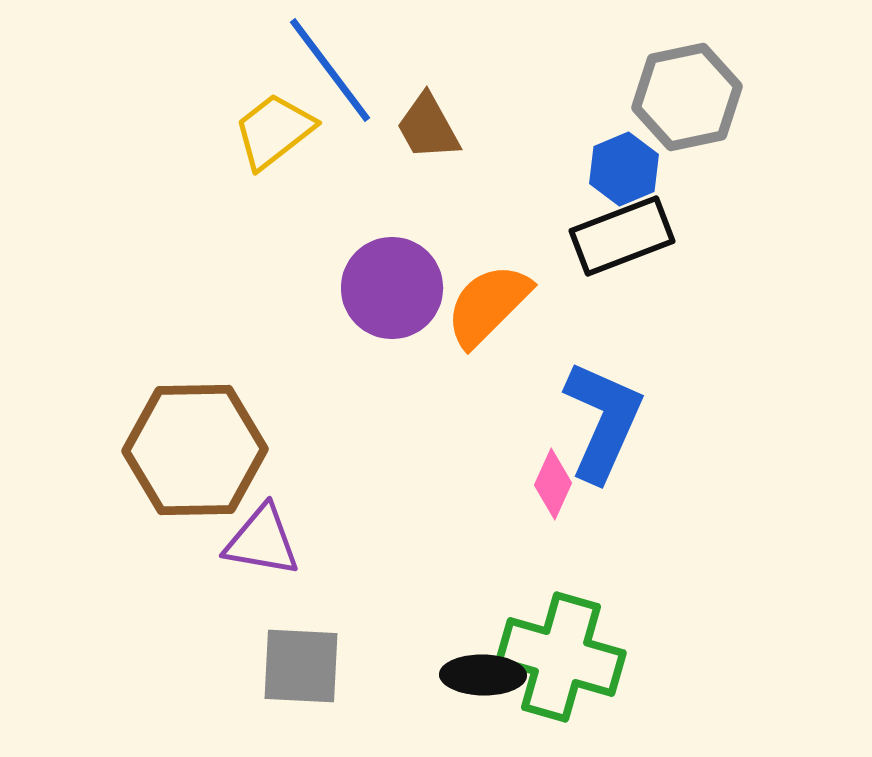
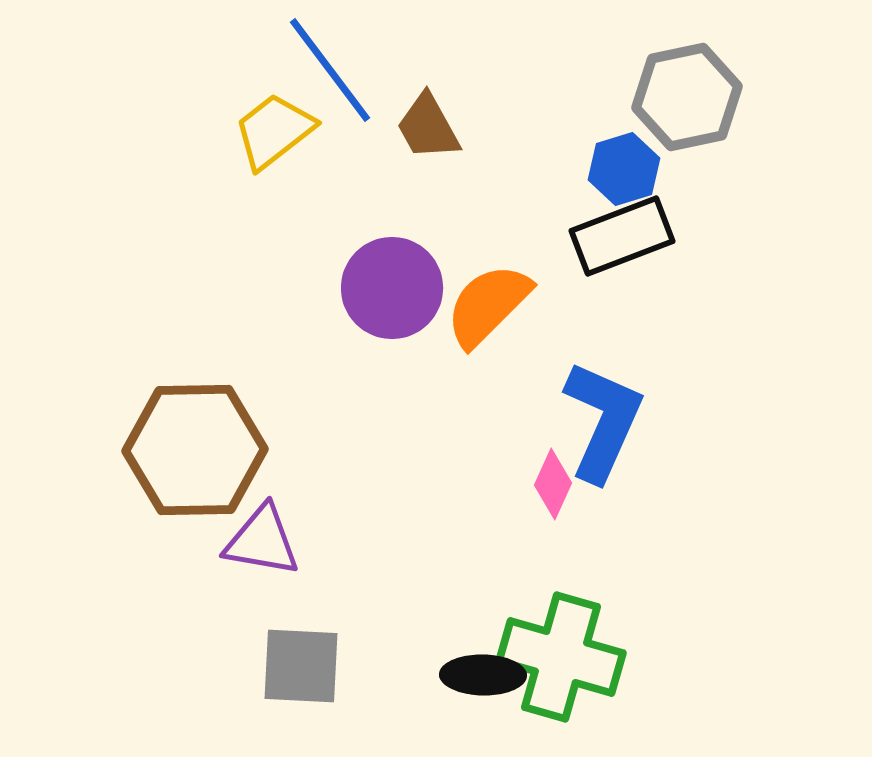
blue hexagon: rotated 6 degrees clockwise
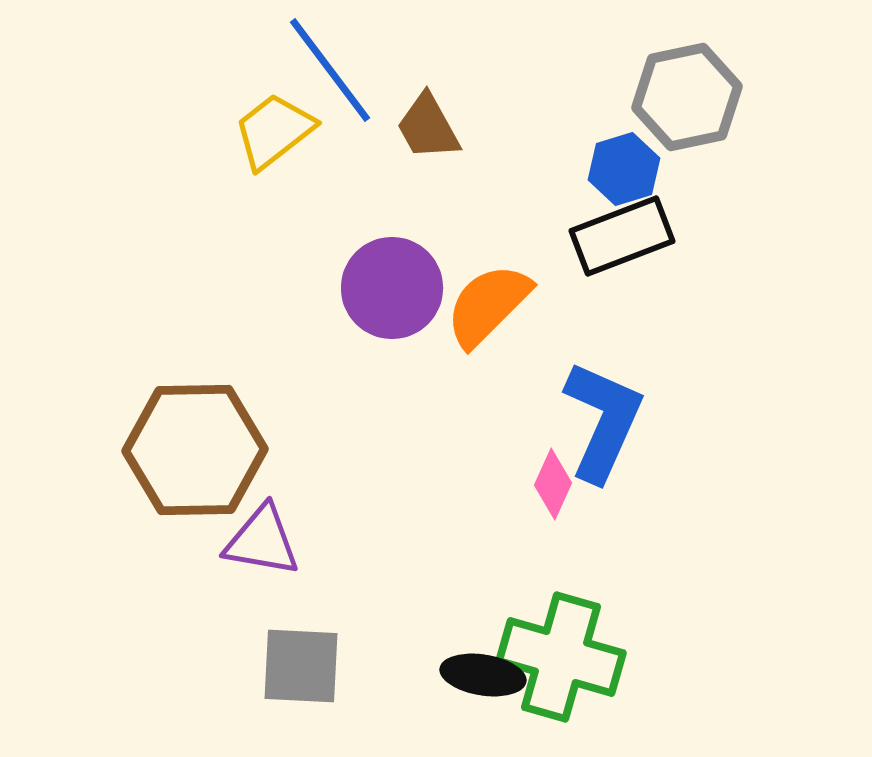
black ellipse: rotated 8 degrees clockwise
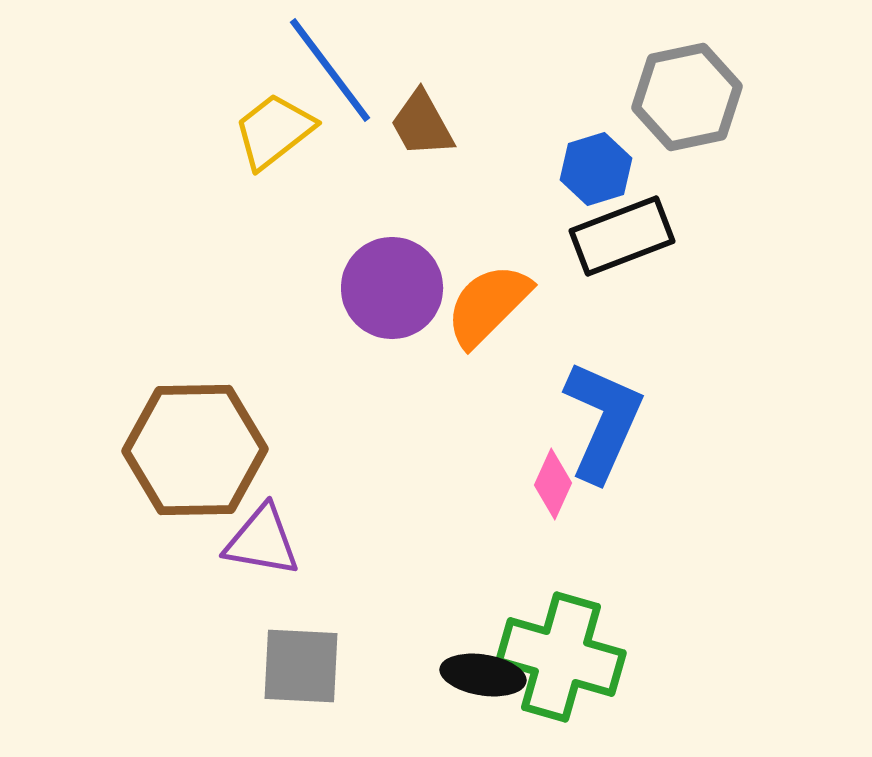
brown trapezoid: moved 6 px left, 3 px up
blue hexagon: moved 28 px left
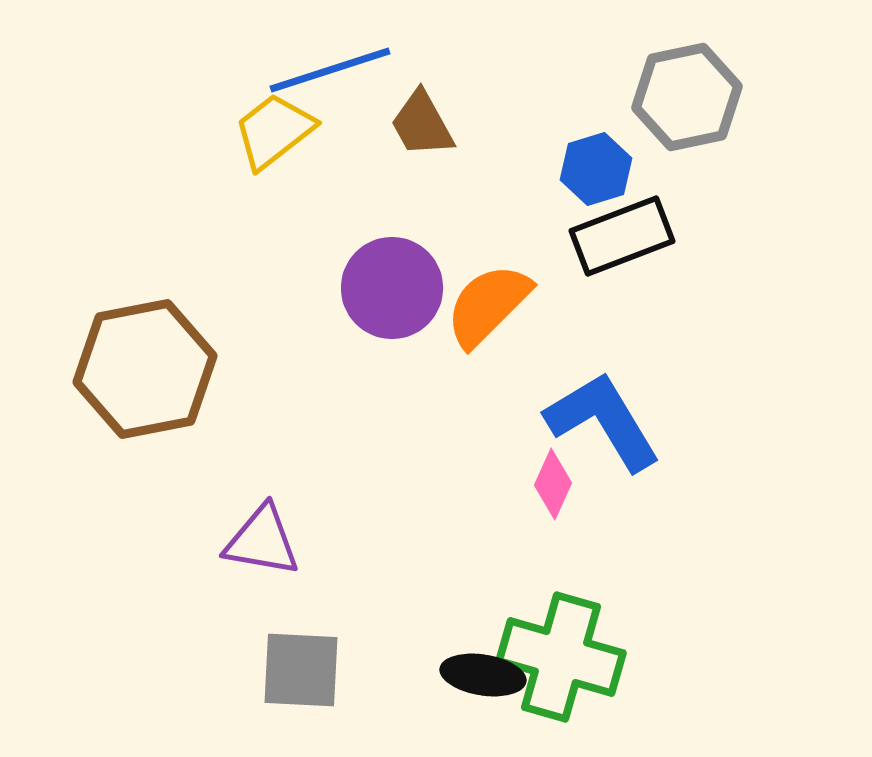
blue line: rotated 71 degrees counterclockwise
blue L-shape: rotated 55 degrees counterclockwise
brown hexagon: moved 50 px left, 81 px up; rotated 10 degrees counterclockwise
gray square: moved 4 px down
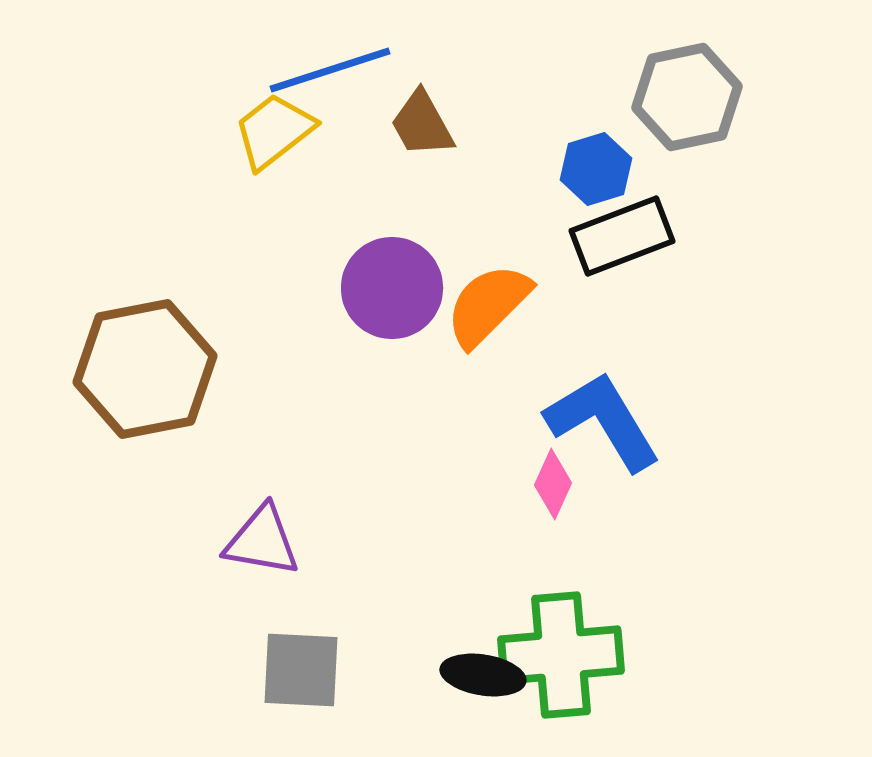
green cross: moved 2 px up; rotated 21 degrees counterclockwise
